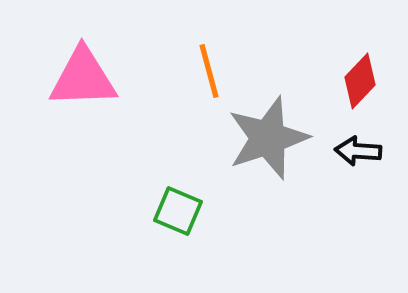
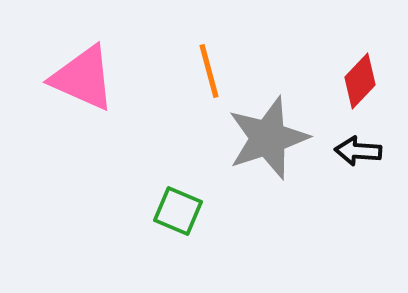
pink triangle: rotated 26 degrees clockwise
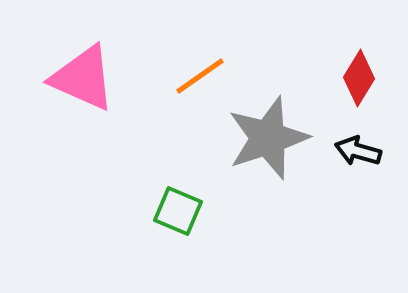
orange line: moved 9 px left, 5 px down; rotated 70 degrees clockwise
red diamond: moved 1 px left, 3 px up; rotated 12 degrees counterclockwise
black arrow: rotated 12 degrees clockwise
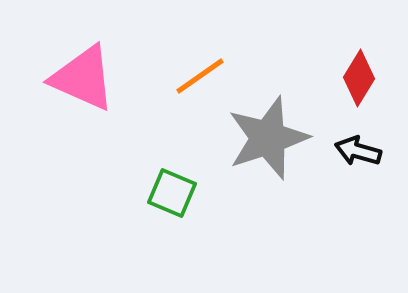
green square: moved 6 px left, 18 px up
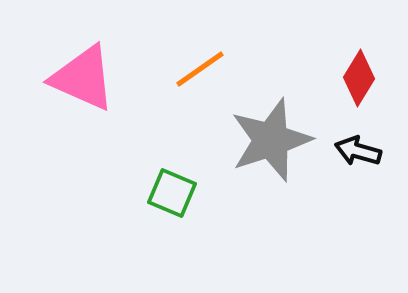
orange line: moved 7 px up
gray star: moved 3 px right, 2 px down
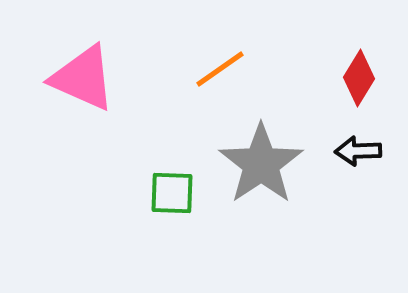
orange line: moved 20 px right
gray star: moved 10 px left, 24 px down; rotated 16 degrees counterclockwise
black arrow: rotated 18 degrees counterclockwise
green square: rotated 21 degrees counterclockwise
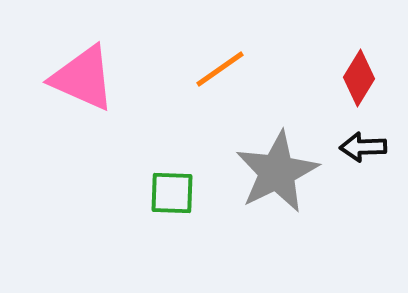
black arrow: moved 5 px right, 4 px up
gray star: moved 16 px right, 8 px down; rotated 8 degrees clockwise
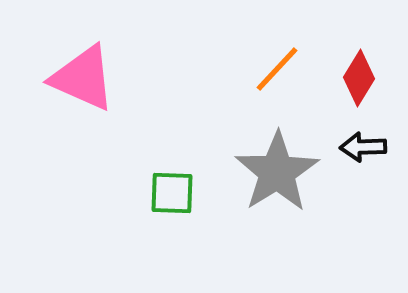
orange line: moved 57 px right; rotated 12 degrees counterclockwise
gray star: rotated 6 degrees counterclockwise
